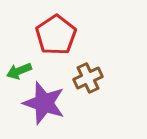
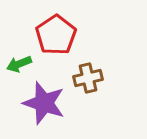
green arrow: moved 7 px up
brown cross: rotated 12 degrees clockwise
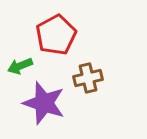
red pentagon: rotated 6 degrees clockwise
green arrow: moved 1 px right, 2 px down
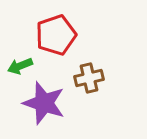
red pentagon: rotated 9 degrees clockwise
brown cross: moved 1 px right
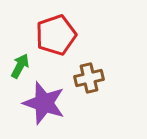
green arrow: rotated 140 degrees clockwise
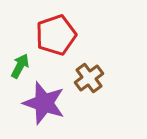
brown cross: rotated 24 degrees counterclockwise
